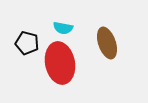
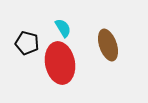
cyan semicircle: rotated 132 degrees counterclockwise
brown ellipse: moved 1 px right, 2 px down
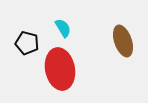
brown ellipse: moved 15 px right, 4 px up
red ellipse: moved 6 px down
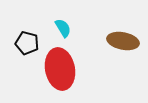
brown ellipse: rotated 60 degrees counterclockwise
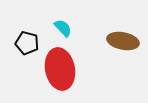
cyan semicircle: rotated 12 degrees counterclockwise
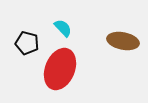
red ellipse: rotated 33 degrees clockwise
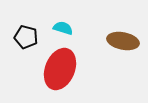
cyan semicircle: rotated 30 degrees counterclockwise
black pentagon: moved 1 px left, 6 px up
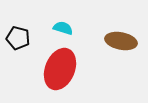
black pentagon: moved 8 px left, 1 px down
brown ellipse: moved 2 px left
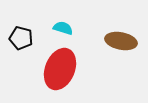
black pentagon: moved 3 px right
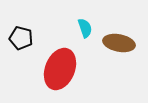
cyan semicircle: moved 22 px right; rotated 54 degrees clockwise
brown ellipse: moved 2 px left, 2 px down
